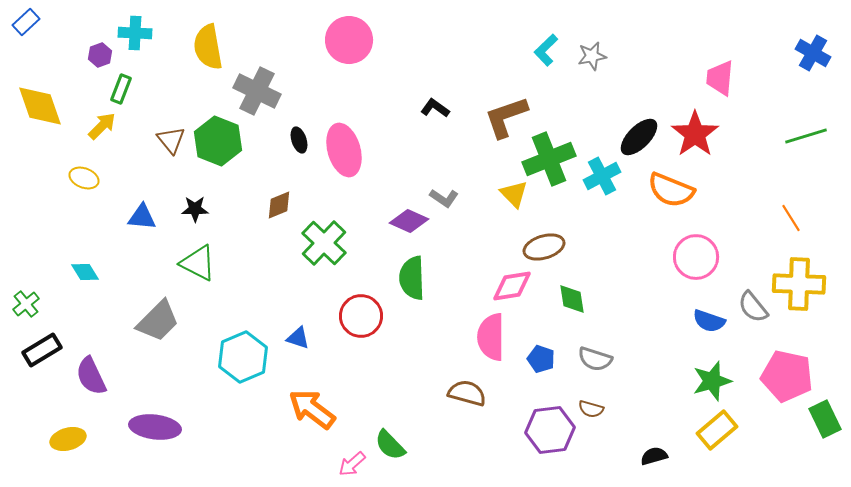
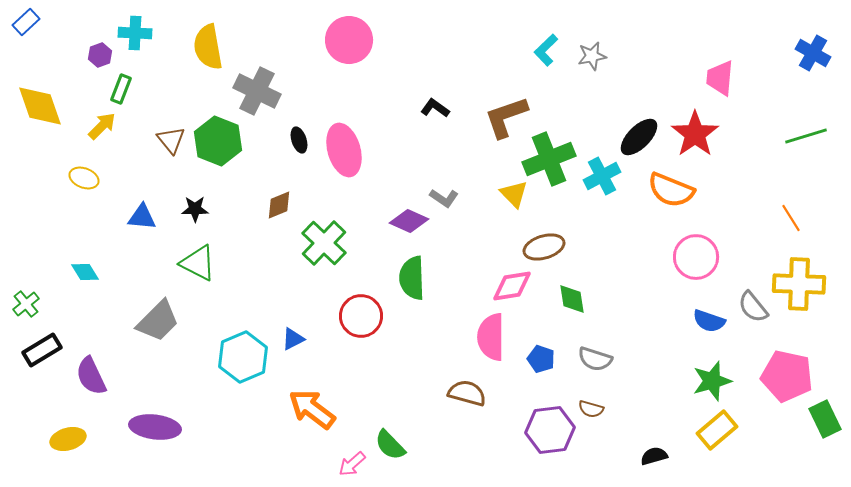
blue triangle at (298, 338): moved 5 px left, 1 px down; rotated 45 degrees counterclockwise
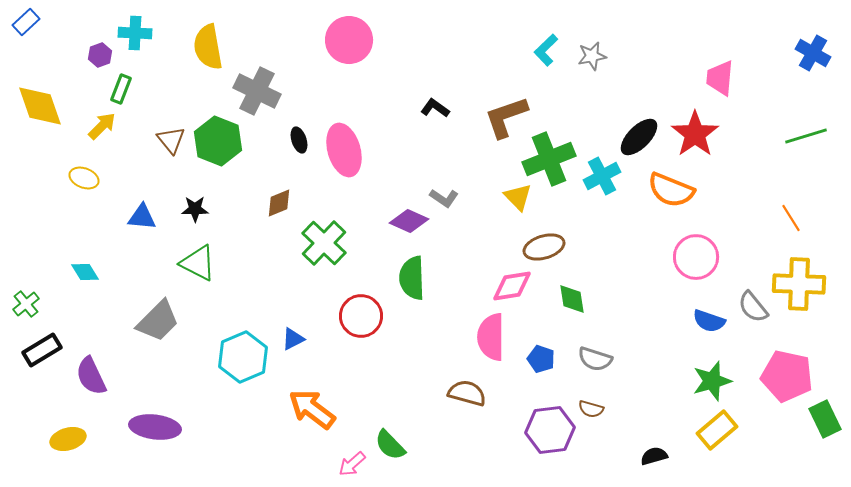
yellow triangle at (514, 194): moved 4 px right, 3 px down
brown diamond at (279, 205): moved 2 px up
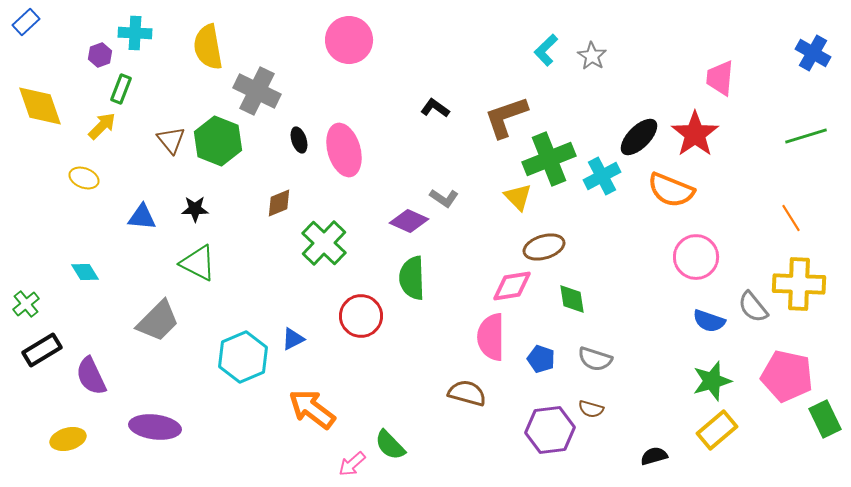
gray star at (592, 56): rotated 28 degrees counterclockwise
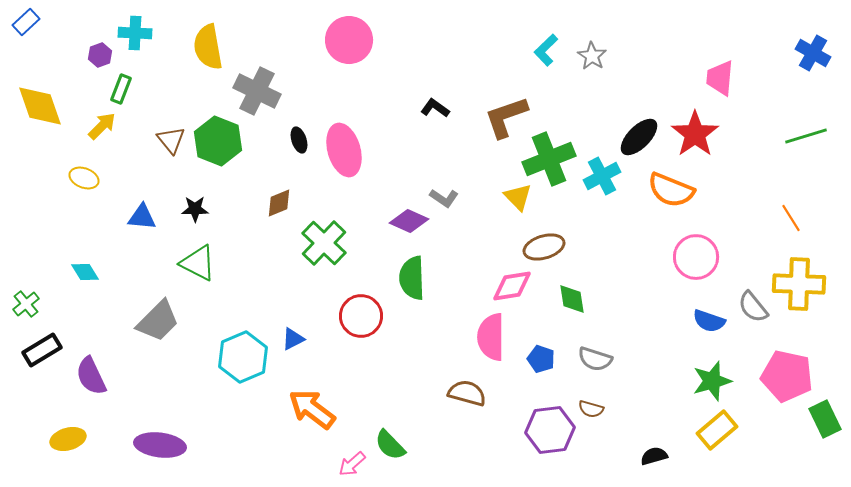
purple ellipse at (155, 427): moved 5 px right, 18 px down
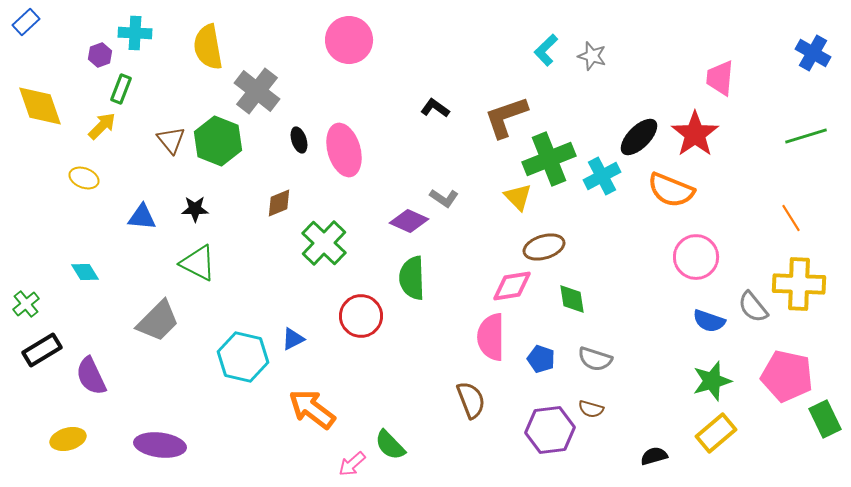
gray star at (592, 56): rotated 16 degrees counterclockwise
gray cross at (257, 91): rotated 12 degrees clockwise
cyan hexagon at (243, 357): rotated 24 degrees counterclockwise
brown semicircle at (467, 393): moved 4 px right, 7 px down; rotated 54 degrees clockwise
yellow rectangle at (717, 430): moved 1 px left, 3 px down
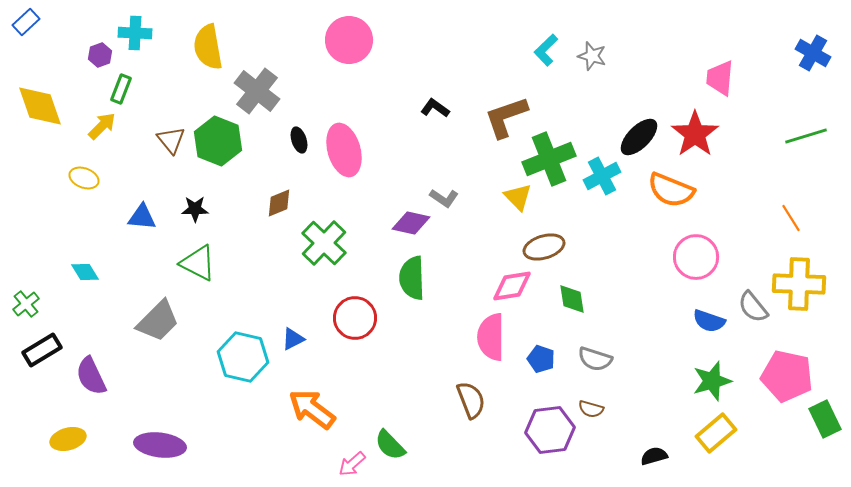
purple diamond at (409, 221): moved 2 px right, 2 px down; rotated 12 degrees counterclockwise
red circle at (361, 316): moved 6 px left, 2 px down
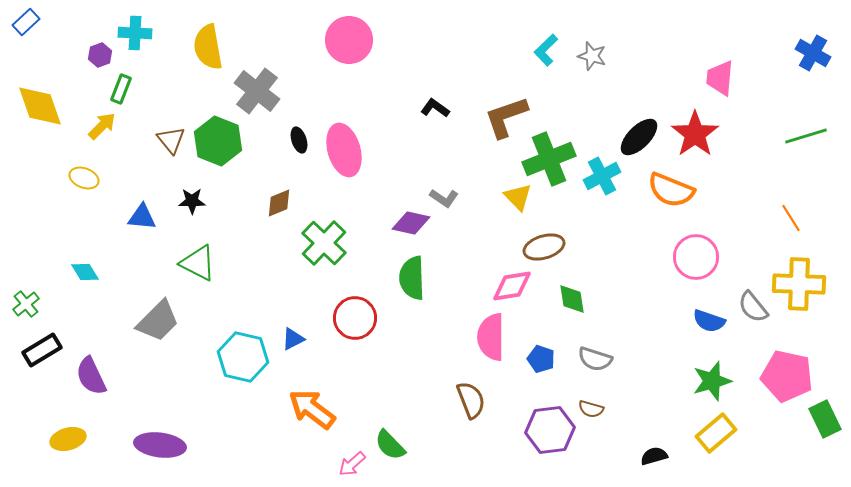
black star at (195, 209): moved 3 px left, 8 px up
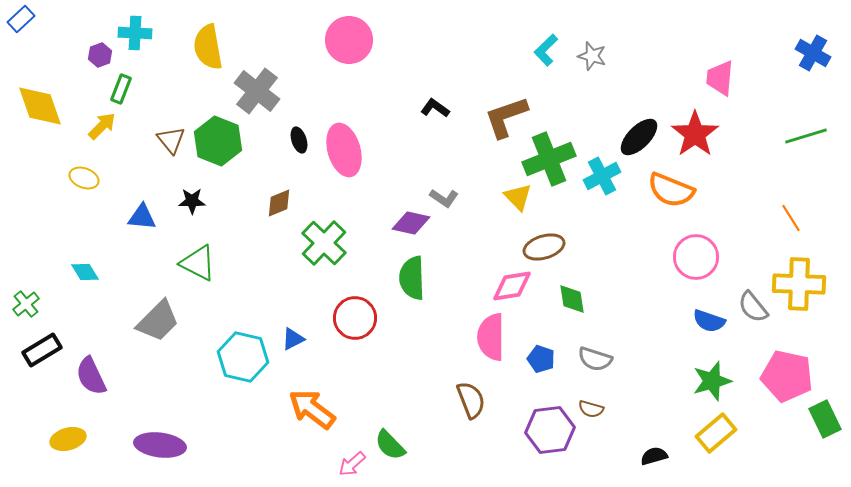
blue rectangle at (26, 22): moved 5 px left, 3 px up
